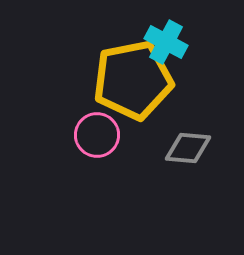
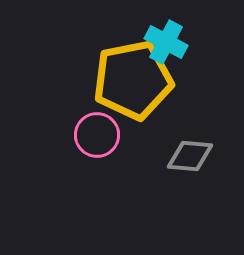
gray diamond: moved 2 px right, 8 px down
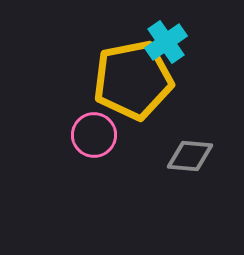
cyan cross: rotated 27 degrees clockwise
pink circle: moved 3 px left
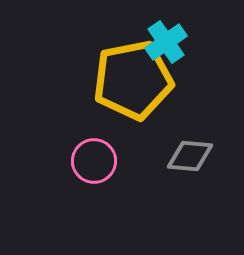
pink circle: moved 26 px down
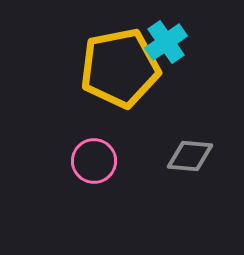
yellow pentagon: moved 13 px left, 12 px up
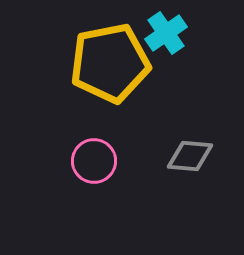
cyan cross: moved 9 px up
yellow pentagon: moved 10 px left, 5 px up
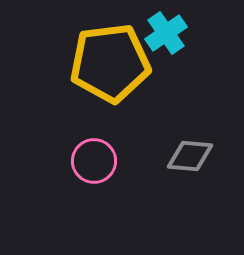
yellow pentagon: rotated 4 degrees clockwise
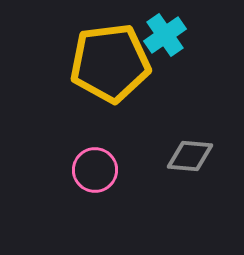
cyan cross: moved 1 px left, 2 px down
pink circle: moved 1 px right, 9 px down
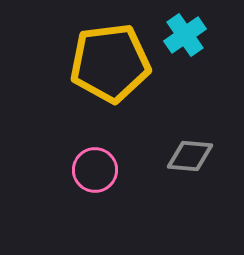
cyan cross: moved 20 px right
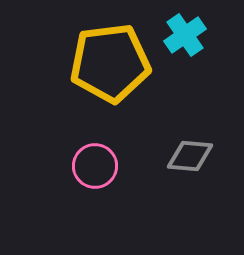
pink circle: moved 4 px up
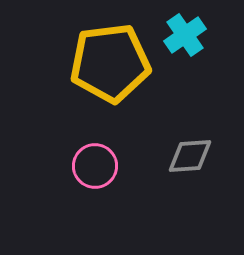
gray diamond: rotated 9 degrees counterclockwise
